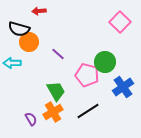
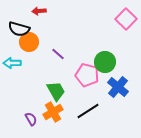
pink square: moved 6 px right, 3 px up
blue cross: moved 5 px left; rotated 15 degrees counterclockwise
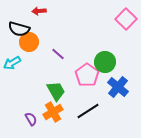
cyan arrow: rotated 30 degrees counterclockwise
pink pentagon: rotated 20 degrees clockwise
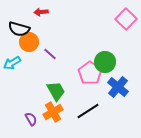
red arrow: moved 2 px right, 1 px down
purple line: moved 8 px left
pink pentagon: moved 3 px right, 2 px up
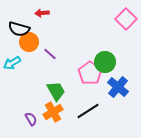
red arrow: moved 1 px right, 1 px down
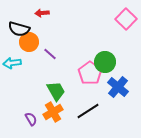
cyan arrow: rotated 24 degrees clockwise
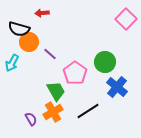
cyan arrow: rotated 54 degrees counterclockwise
pink pentagon: moved 15 px left
blue cross: moved 1 px left
